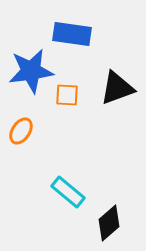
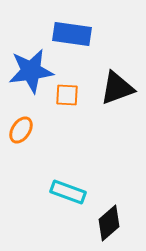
orange ellipse: moved 1 px up
cyan rectangle: rotated 20 degrees counterclockwise
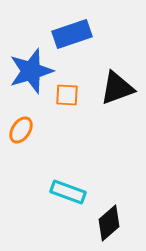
blue rectangle: rotated 27 degrees counterclockwise
blue star: rotated 9 degrees counterclockwise
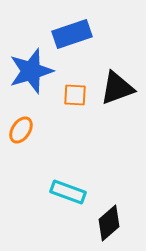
orange square: moved 8 px right
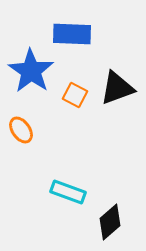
blue rectangle: rotated 21 degrees clockwise
blue star: rotated 21 degrees counterclockwise
orange square: rotated 25 degrees clockwise
orange ellipse: rotated 68 degrees counterclockwise
black diamond: moved 1 px right, 1 px up
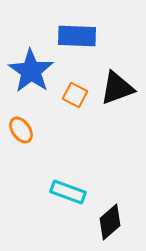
blue rectangle: moved 5 px right, 2 px down
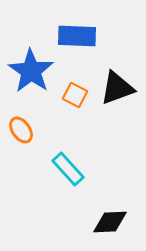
cyan rectangle: moved 23 px up; rotated 28 degrees clockwise
black diamond: rotated 39 degrees clockwise
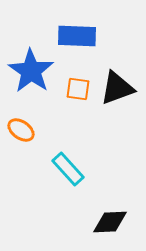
orange square: moved 3 px right, 6 px up; rotated 20 degrees counterclockwise
orange ellipse: rotated 20 degrees counterclockwise
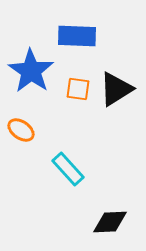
black triangle: moved 1 px left, 1 px down; rotated 12 degrees counterclockwise
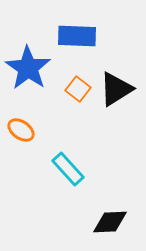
blue star: moved 3 px left, 3 px up
orange square: rotated 30 degrees clockwise
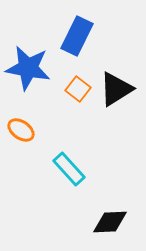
blue rectangle: rotated 66 degrees counterclockwise
blue star: rotated 24 degrees counterclockwise
cyan rectangle: moved 1 px right
